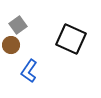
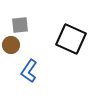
gray square: moved 2 px right; rotated 30 degrees clockwise
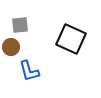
brown circle: moved 2 px down
blue L-shape: rotated 50 degrees counterclockwise
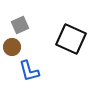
gray square: rotated 18 degrees counterclockwise
brown circle: moved 1 px right
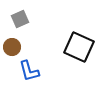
gray square: moved 6 px up
black square: moved 8 px right, 8 px down
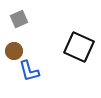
gray square: moved 1 px left
brown circle: moved 2 px right, 4 px down
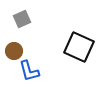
gray square: moved 3 px right
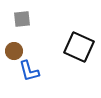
gray square: rotated 18 degrees clockwise
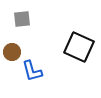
brown circle: moved 2 px left, 1 px down
blue L-shape: moved 3 px right
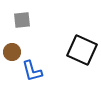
gray square: moved 1 px down
black square: moved 3 px right, 3 px down
